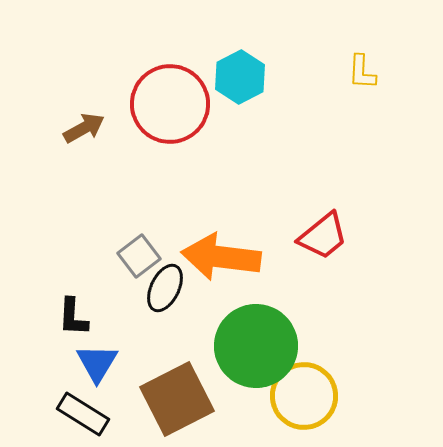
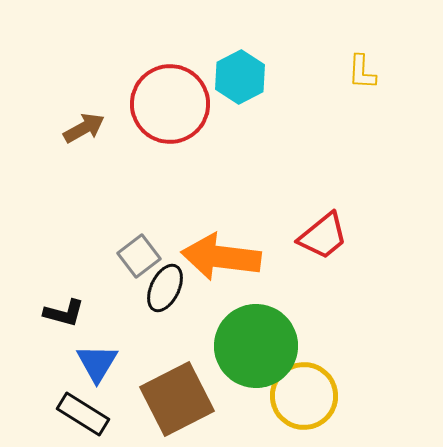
black L-shape: moved 9 px left, 4 px up; rotated 78 degrees counterclockwise
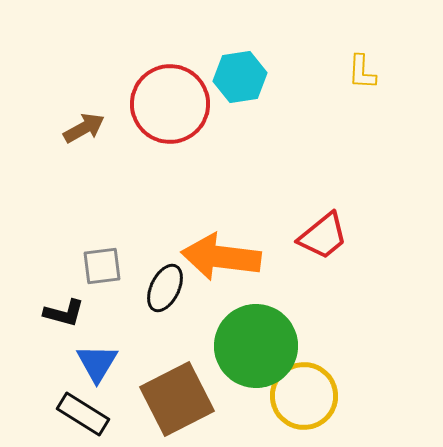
cyan hexagon: rotated 18 degrees clockwise
gray square: moved 37 px left, 10 px down; rotated 30 degrees clockwise
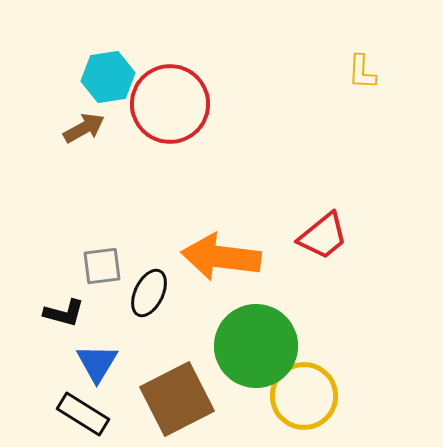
cyan hexagon: moved 132 px left
black ellipse: moved 16 px left, 5 px down
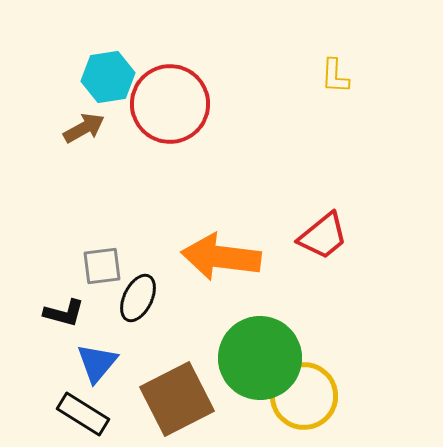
yellow L-shape: moved 27 px left, 4 px down
black ellipse: moved 11 px left, 5 px down
green circle: moved 4 px right, 12 px down
blue triangle: rotated 9 degrees clockwise
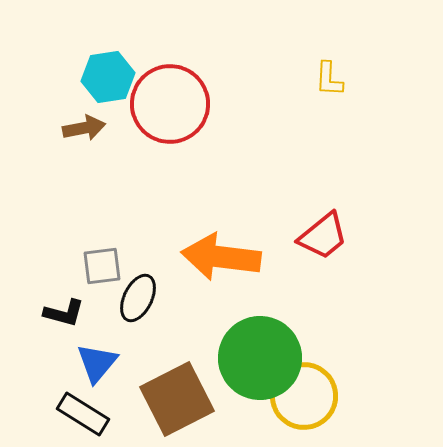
yellow L-shape: moved 6 px left, 3 px down
brown arrow: rotated 18 degrees clockwise
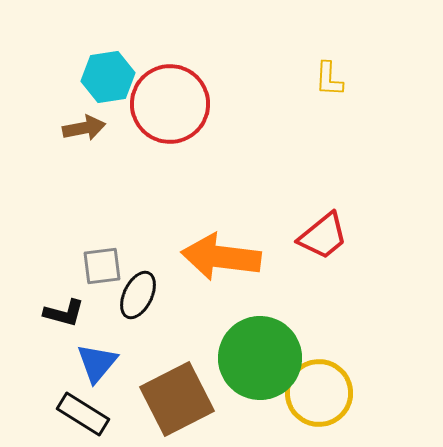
black ellipse: moved 3 px up
yellow circle: moved 15 px right, 3 px up
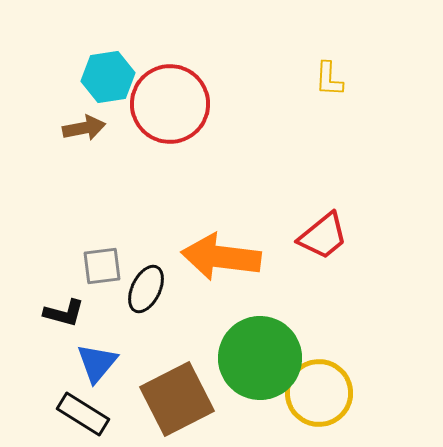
black ellipse: moved 8 px right, 6 px up
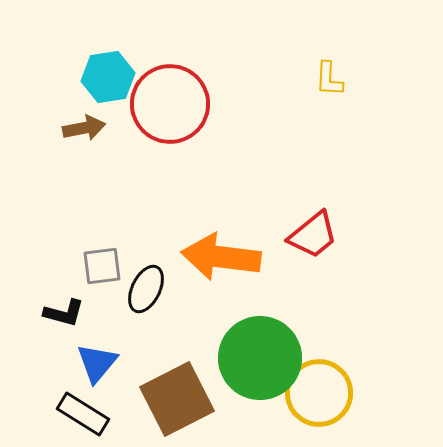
red trapezoid: moved 10 px left, 1 px up
